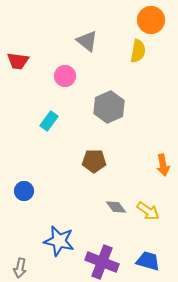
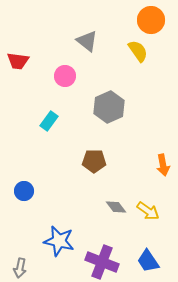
yellow semicircle: rotated 45 degrees counterclockwise
blue trapezoid: rotated 140 degrees counterclockwise
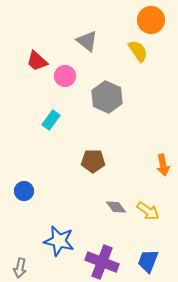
red trapezoid: moved 19 px right; rotated 35 degrees clockwise
gray hexagon: moved 2 px left, 10 px up; rotated 12 degrees counterclockwise
cyan rectangle: moved 2 px right, 1 px up
brown pentagon: moved 1 px left
blue trapezoid: rotated 55 degrees clockwise
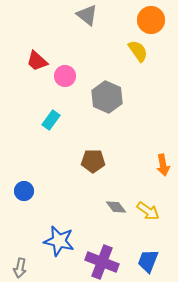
gray triangle: moved 26 px up
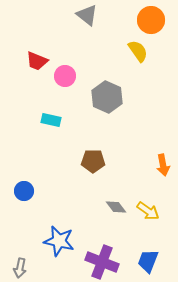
red trapezoid: rotated 20 degrees counterclockwise
cyan rectangle: rotated 66 degrees clockwise
